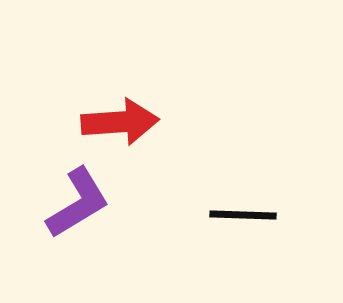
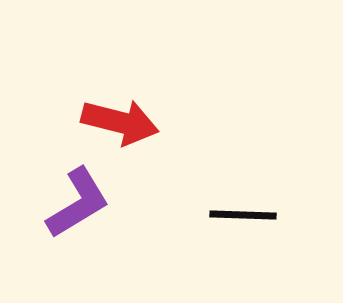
red arrow: rotated 18 degrees clockwise
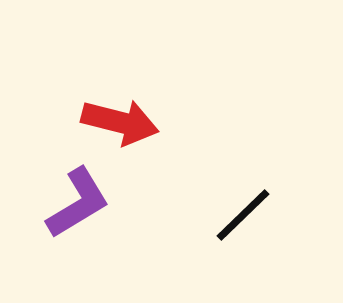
black line: rotated 46 degrees counterclockwise
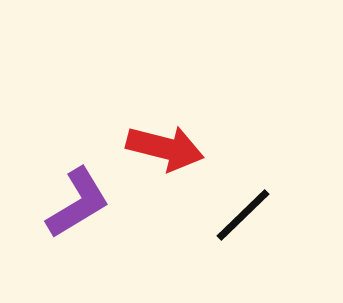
red arrow: moved 45 px right, 26 px down
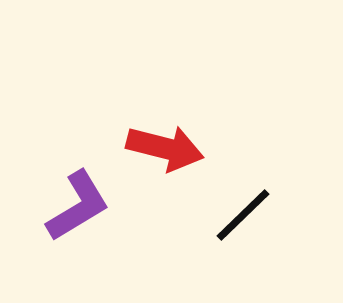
purple L-shape: moved 3 px down
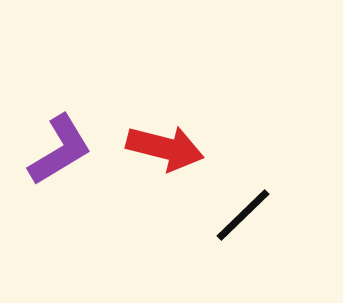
purple L-shape: moved 18 px left, 56 px up
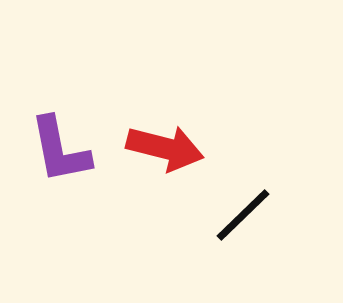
purple L-shape: rotated 110 degrees clockwise
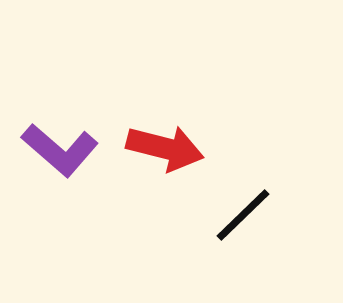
purple L-shape: rotated 38 degrees counterclockwise
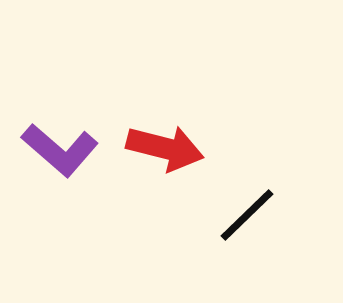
black line: moved 4 px right
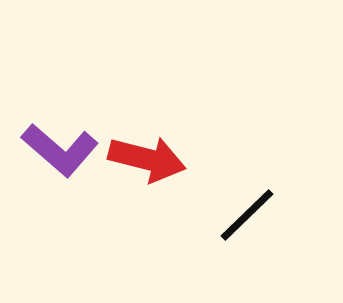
red arrow: moved 18 px left, 11 px down
